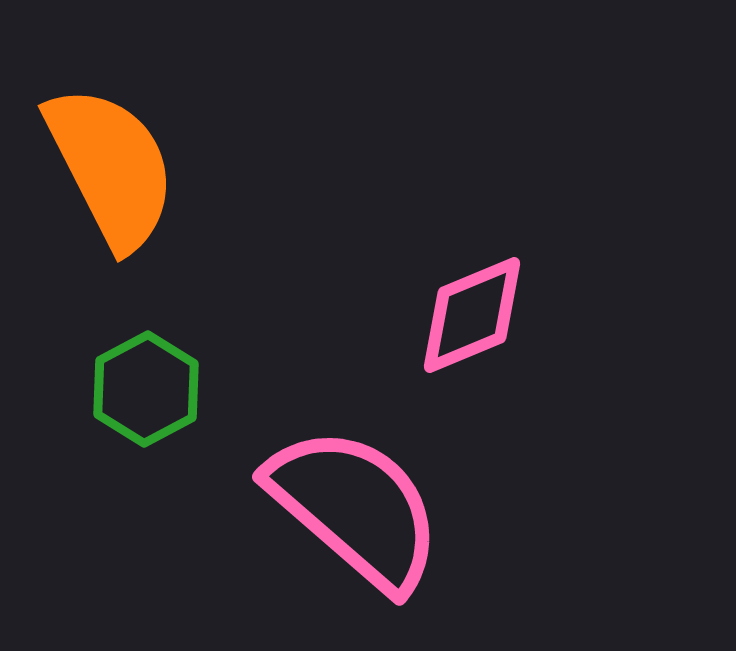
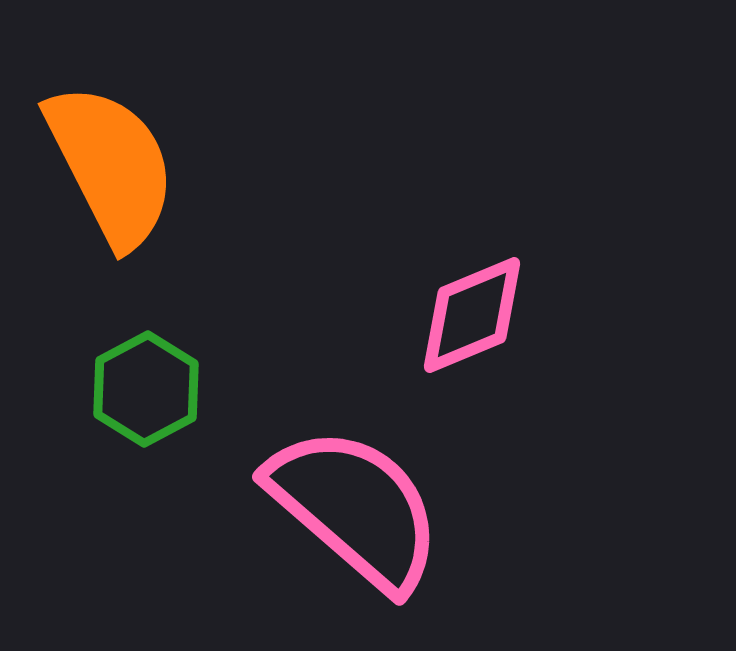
orange semicircle: moved 2 px up
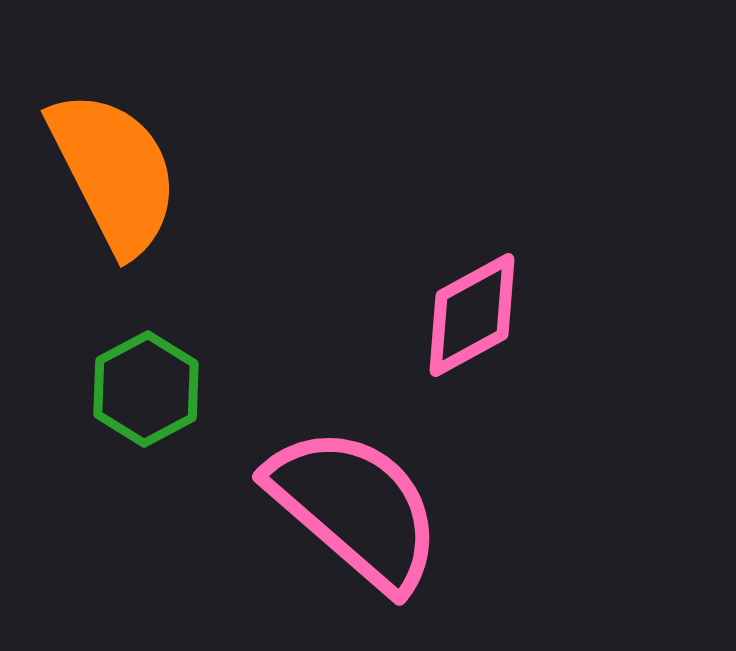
orange semicircle: moved 3 px right, 7 px down
pink diamond: rotated 6 degrees counterclockwise
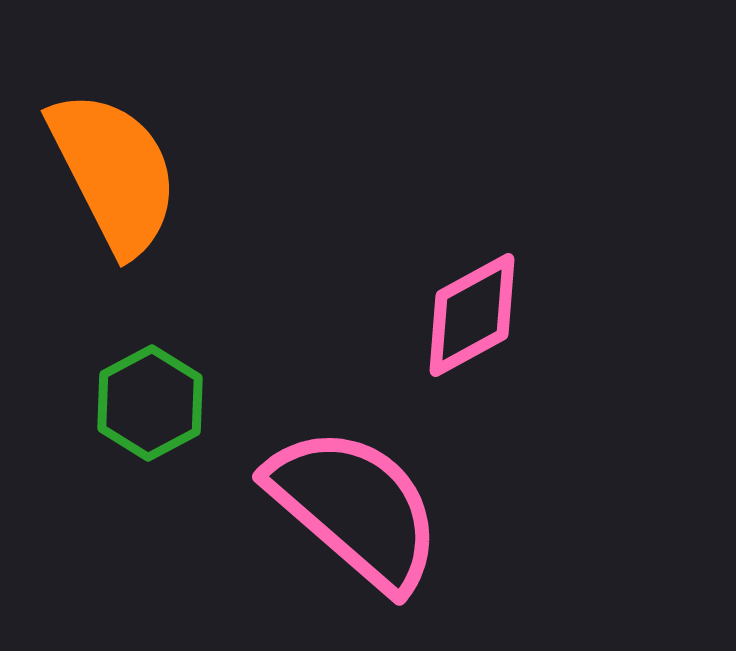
green hexagon: moved 4 px right, 14 px down
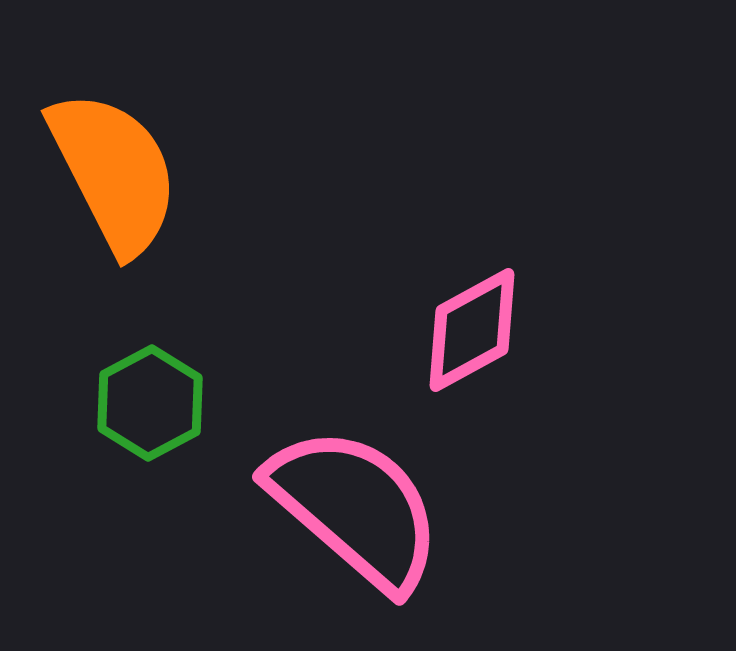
pink diamond: moved 15 px down
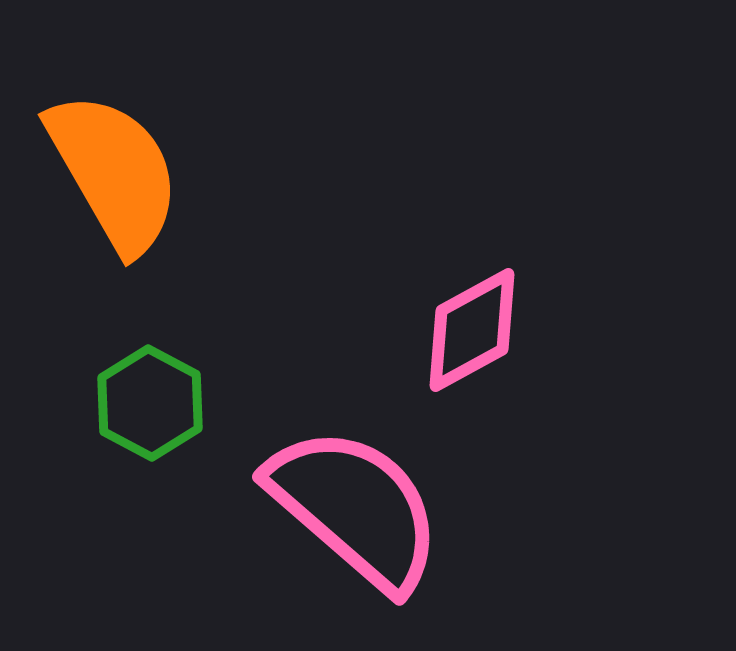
orange semicircle: rotated 3 degrees counterclockwise
green hexagon: rotated 4 degrees counterclockwise
